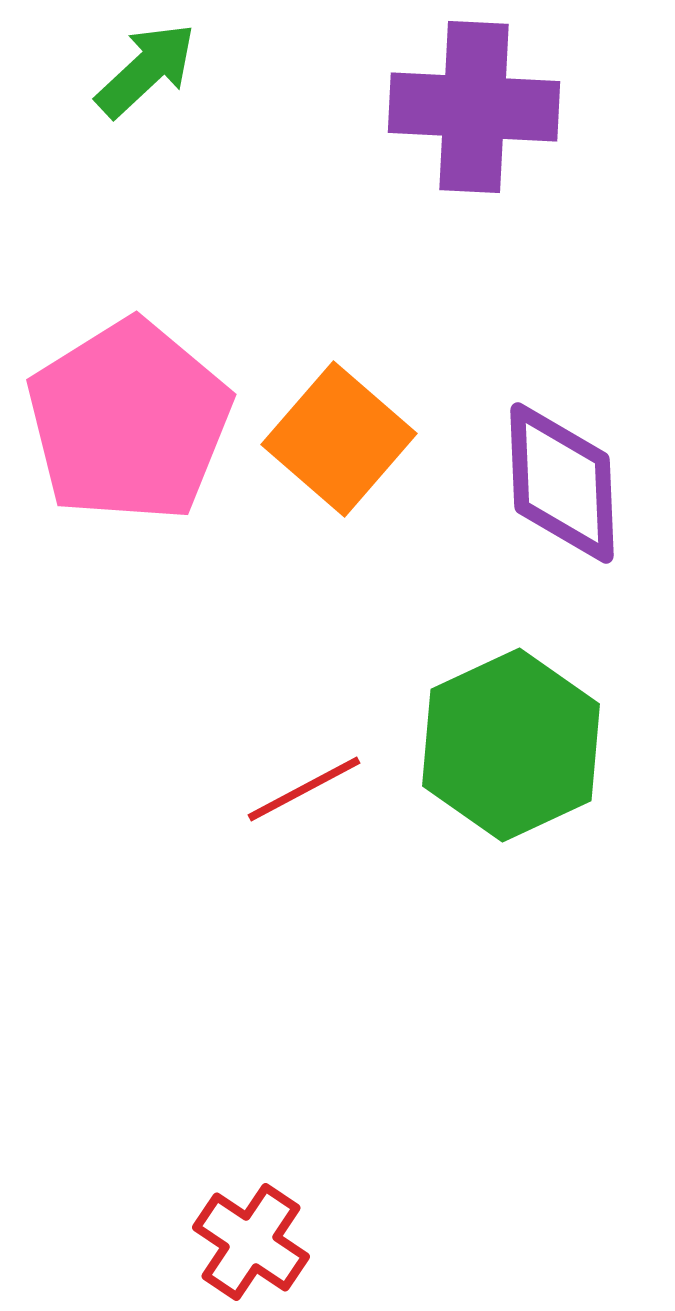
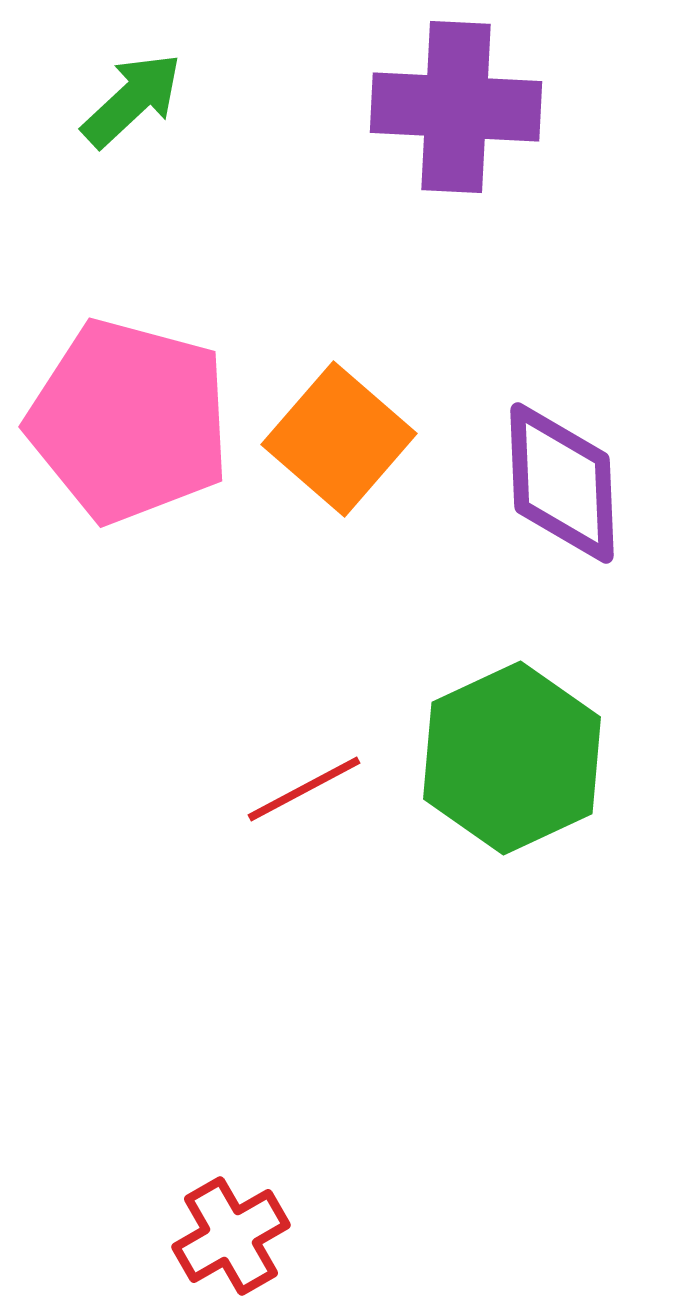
green arrow: moved 14 px left, 30 px down
purple cross: moved 18 px left
pink pentagon: rotated 25 degrees counterclockwise
green hexagon: moved 1 px right, 13 px down
red cross: moved 20 px left, 6 px up; rotated 26 degrees clockwise
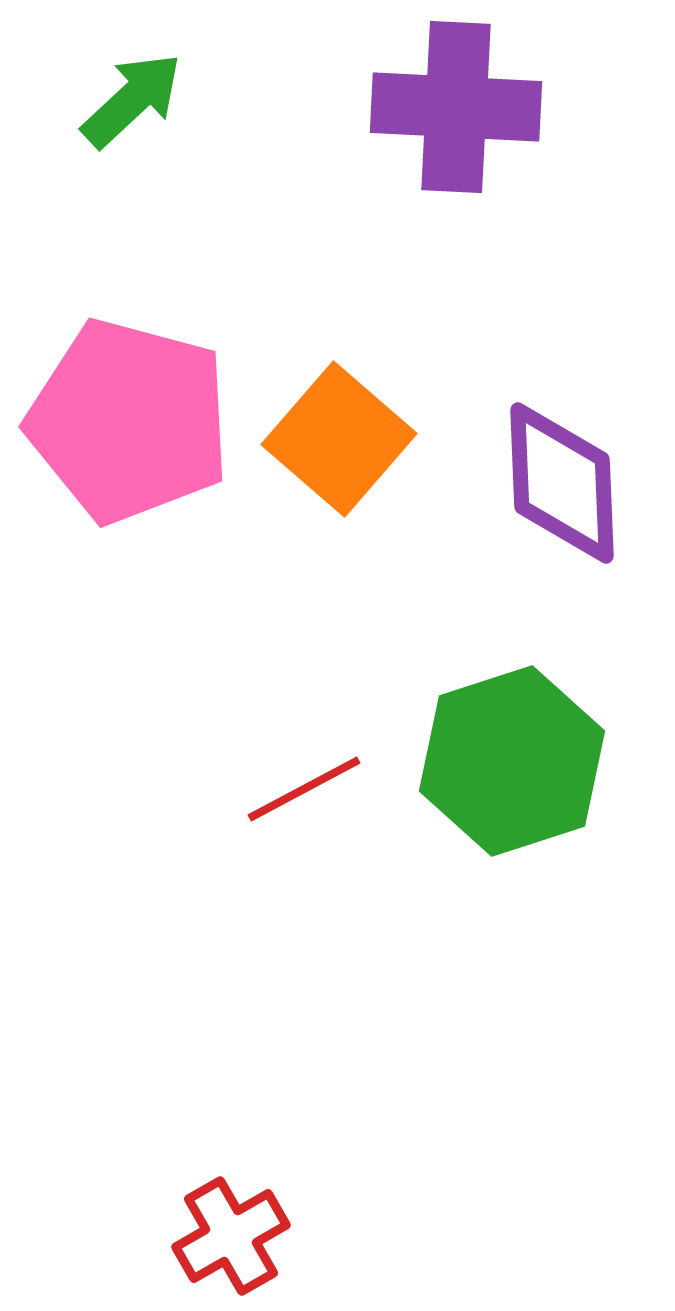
green hexagon: moved 3 px down; rotated 7 degrees clockwise
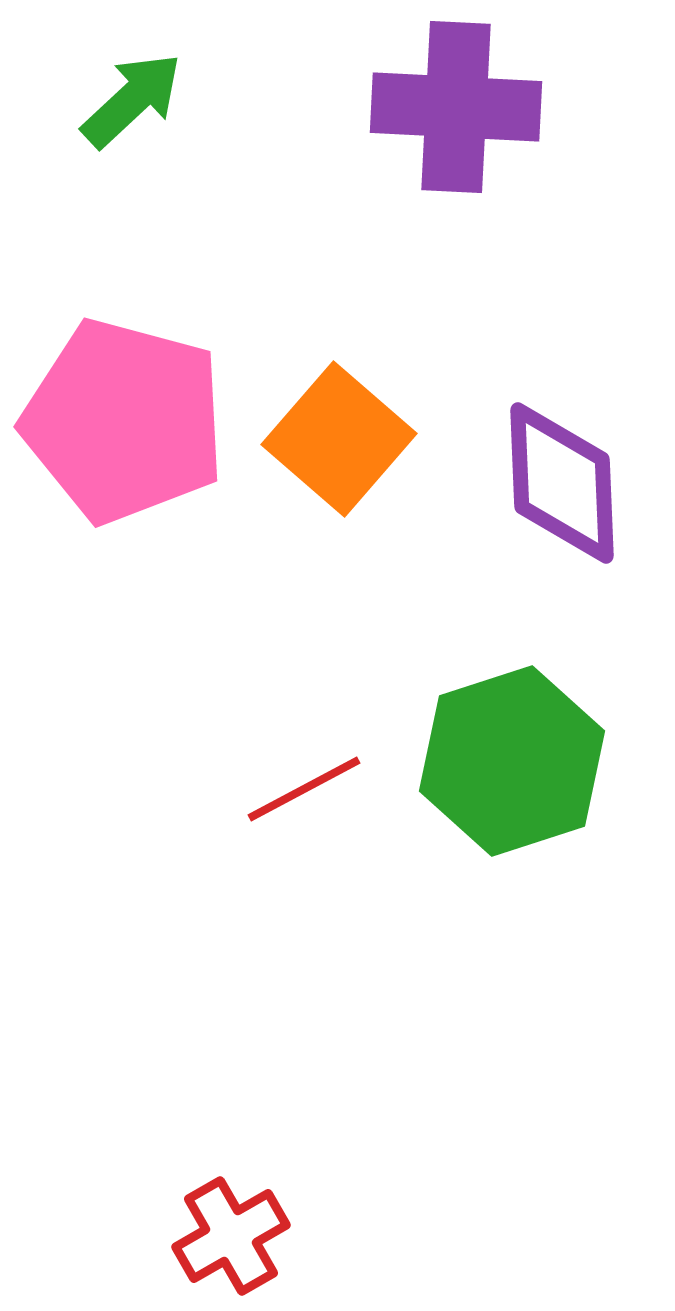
pink pentagon: moved 5 px left
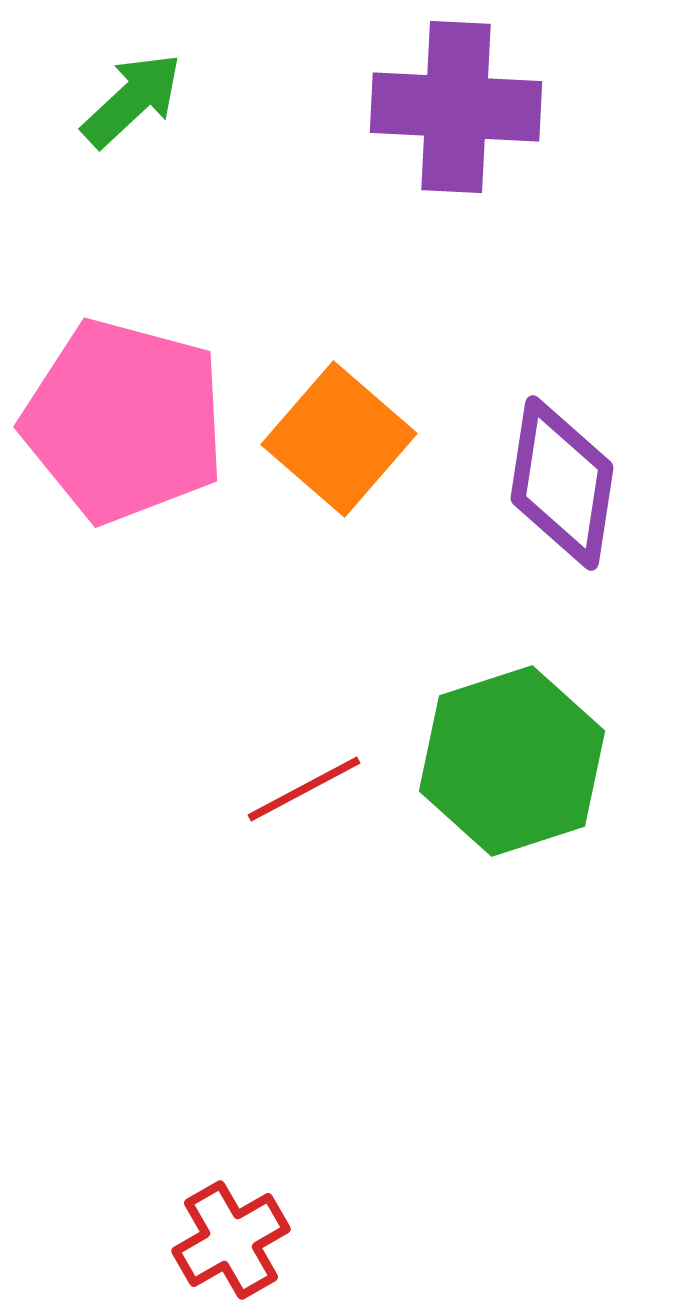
purple diamond: rotated 11 degrees clockwise
red cross: moved 4 px down
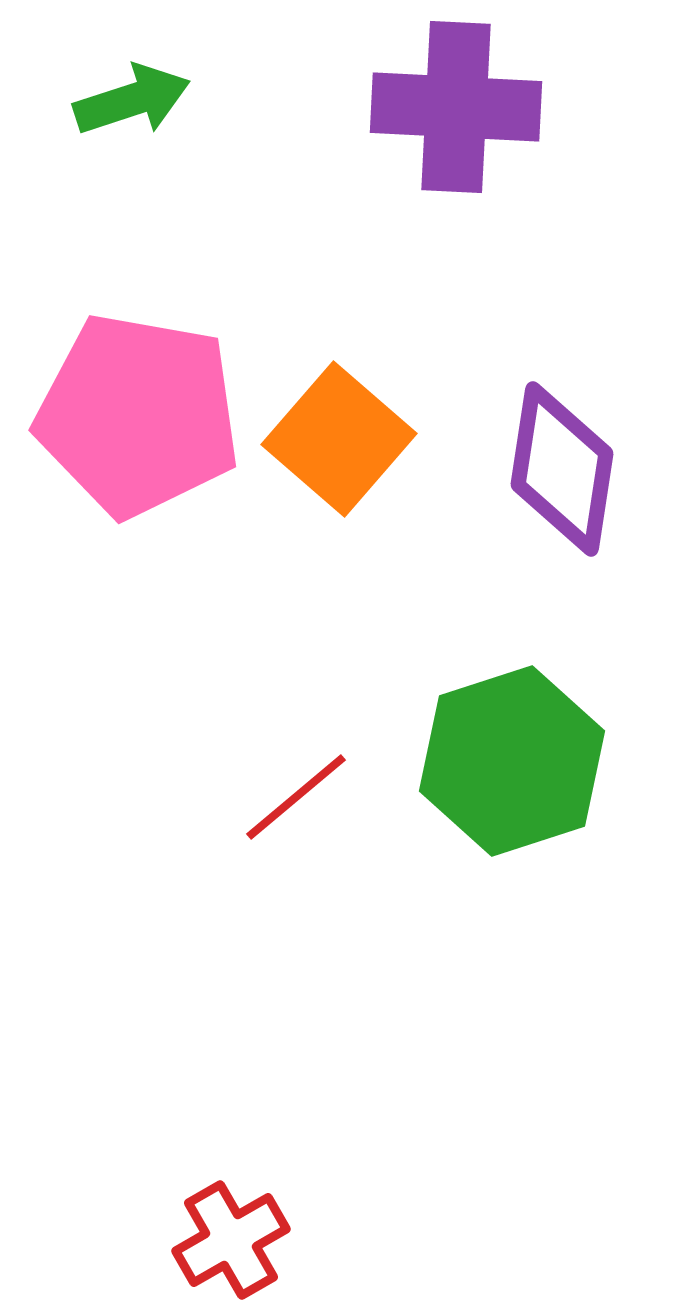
green arrow: rotated 25 degrees clockwise
pink pentagon: moved 14 px right, 6 px up; rotated 5 degrees counterclockwise
purple diamond: moved 14 px up
red line: moved 8 px left, 8 px down; rotated 12 degrees counterclockwise
